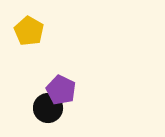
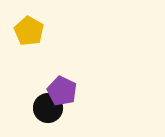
purple pentagon: moved 1 px right, 1 px down
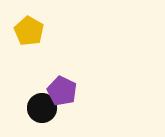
black circle: moved 6 px left
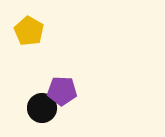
purple pentagon: rotated 24 degrees counterclockwise
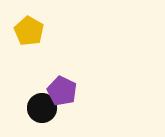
purple pentagon: rotated 24 degrees clockwise
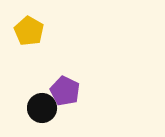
purple pentagon: moved 3 px right
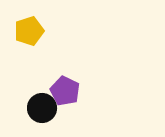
yellow pentagon: rotated 24 degrees clockwise
